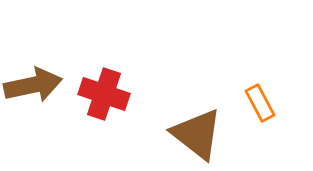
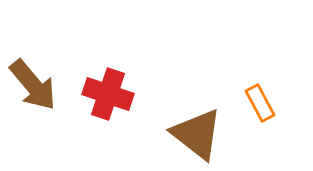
brown arrow: rotated 62 degrees clockwise
red cross: moved 4 px right
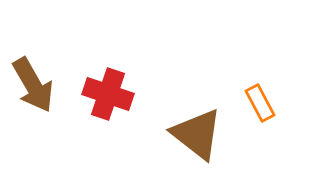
brown arrow: rotated 10 degrees clockwise
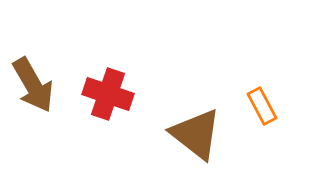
orange rectangle: moved 2 px right, 3 px down
brown triangle: moved 1 px left
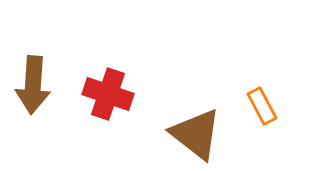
brown arrow: rotated 34 degrees clockwise
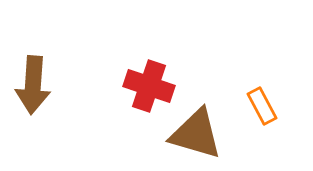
red cross: moved 41 px right, 8 px up
brown triangle: rotated 22 degrees counterclockwise
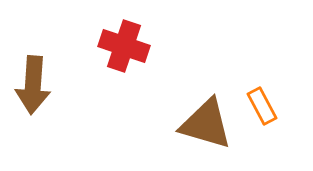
red cross: moved 25 px left, 40 px up
brown triangle: moved 10 px right, 10 px up
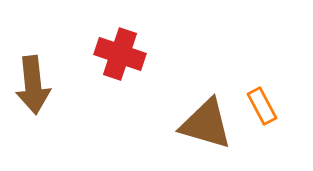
red cross: moved 4 px left, 8 px down
brown arrow: rotated 10 degrees counterclockwise
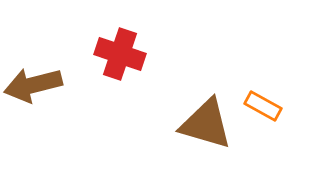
brown arrow: rotated 82 degrees clockwise
orange rectangle: moved 1 px right; rotated 33 degrees counterclockwise
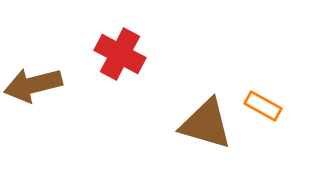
red cross: rotated 9 degrees clockwise
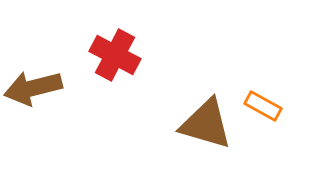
red cross: moved 5 px left, 1 px down
brown arrow: moved 3 px down
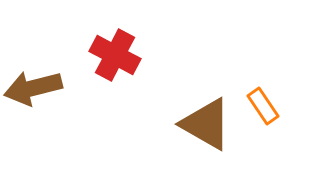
orange rectangle: rotated 27 degrees clockwise
brown triangle: rotated 14 degrees clockwise
